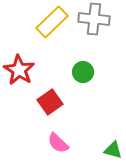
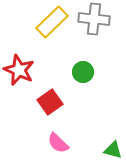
red star: rotated 8 degrees counterclockwise
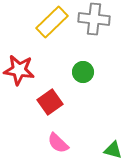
red star: rotated 16 degrees counterclockwise
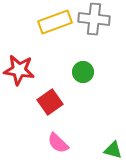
yellow rectangle: moved 3 px right; rotated 24 degrees clockwise
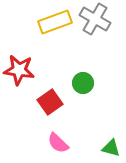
gray cross: moved 1 px right; rotated 24 degrees clockwise
green circle: moved 11 px down
green triangle: moved 2 px left, 2 px up
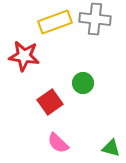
gray cross: rotated 24 degrees counterclockwise
red star: moved 5 px right, 14 px up
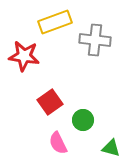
gray cross: moved 21 px down
green circle: moved 37 px down
pink semicircle: rotated 20 degrees clockwise
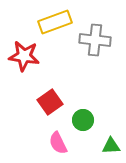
green triangle: moved 2 px up; rotated 18 degrees counterclockwise
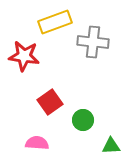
gray cross: moved 2 px left, 2 px down
pink semicircle: moved 21 px left; rotated 120 degrees clockwise
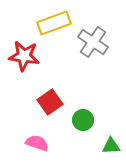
yellow rectangle: moved 1 px left, 1 px down
gray cross: rotated 28 degrees clockwise
pink semicircle: rotated 15 degrees clockwise
